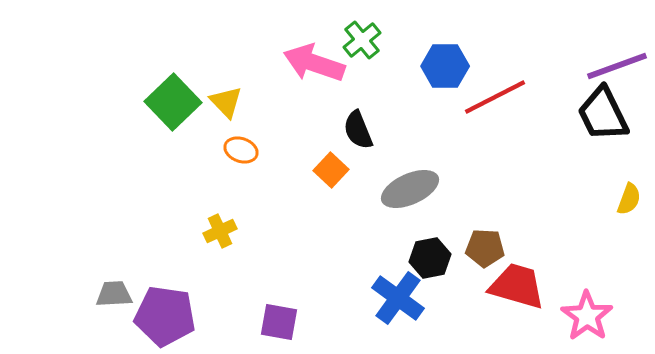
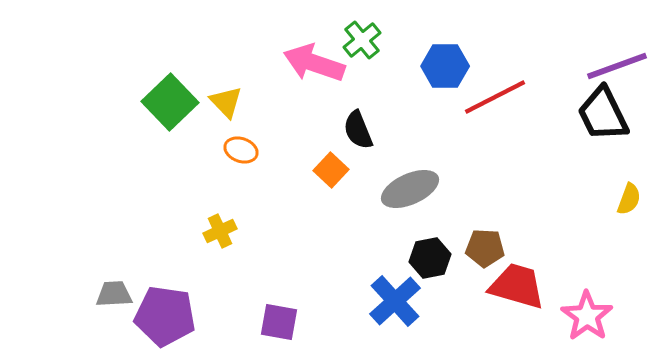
green square: moved 3 px left
blue cross: moved 3 px left, 3 px down; rotated 12 degrees clockwise
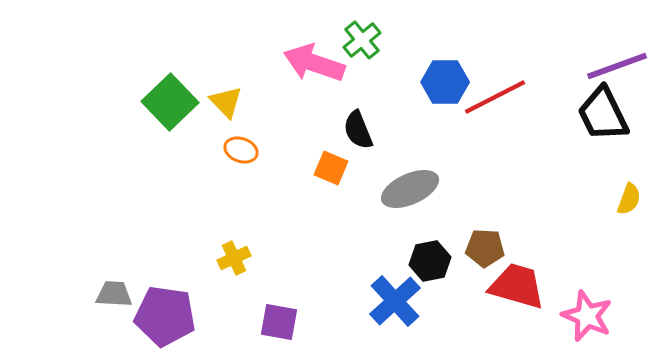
blue hexagon: moved 16 px down
orange square: moved 2 px up; rotated 20 degrees counterclockwise
yellow cross: moved 14 px right, 27 px down
black hexagon: moved 3 px down
gray trapezoid: rotated 6 degrees clockwise
pink star: rotated 12 degrees counterclockwise
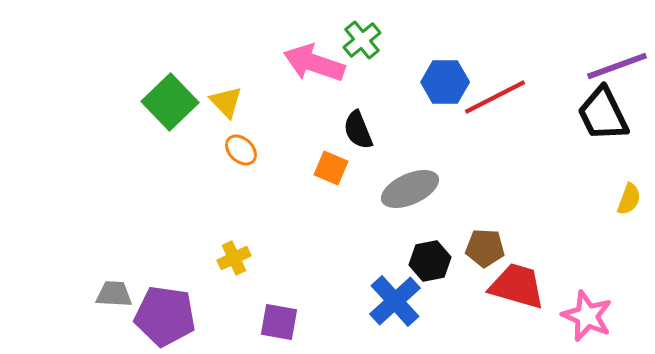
orange ellipse: rotated 24 degrees clockwise
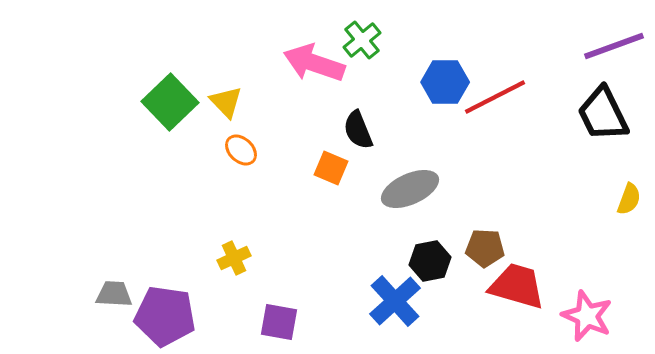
purple line: moved 3 px left, 20 px up
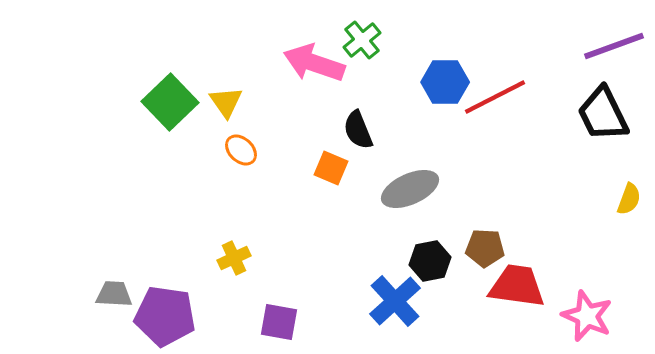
yellow triangle: rotated 9 degrees clockwise
red trapezoid: rotated 8 degrees counterclockwise
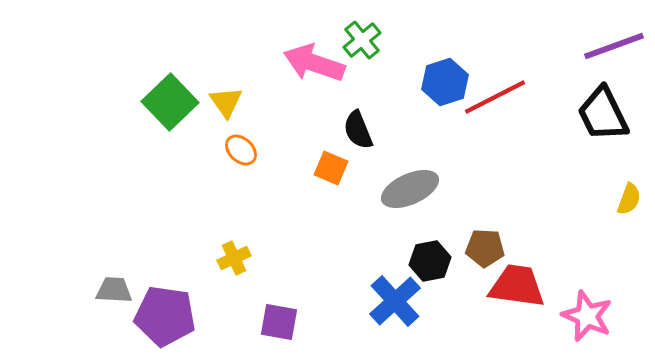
blue hexagon: rotated 18 degrees counterclockwise
gray trapezoid: moved 4 px up
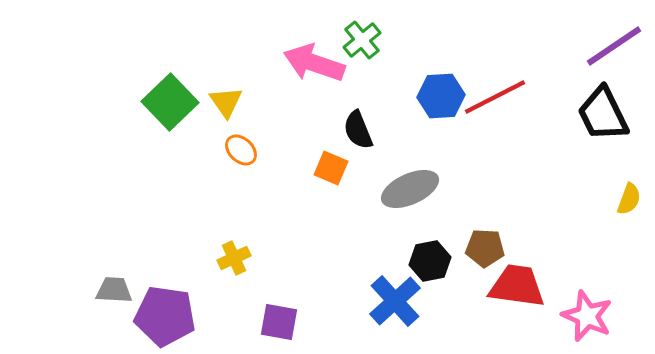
purple line: rotated 14 degrees counterclockwise
blue hexagon: moved 4 px left, 14 px down; rotated 15 degrees clockwise
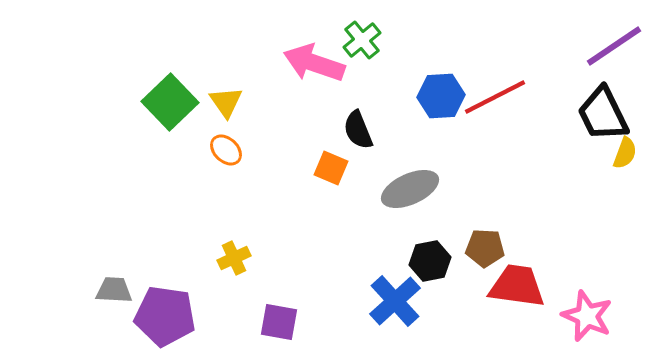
orange ellipse: moved 15 px left
yellow semicircle: moved 4 px left, 46 px up
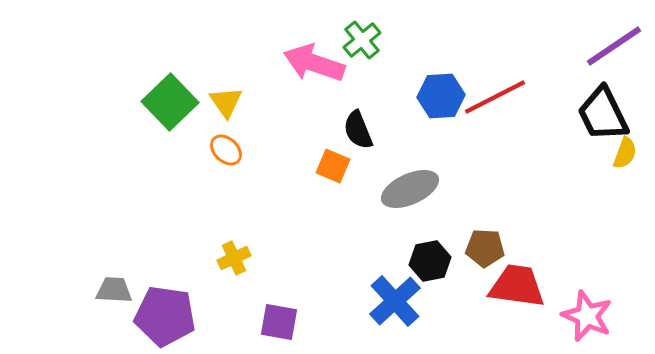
orange square: moved 2 px right, 2 px up
